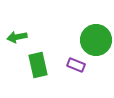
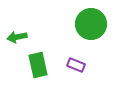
green circle: moved 5 px left, 16 px up
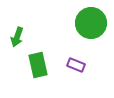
green circle: moved 1 px up
green arrow: rotated 60 degrees counterclockwise
